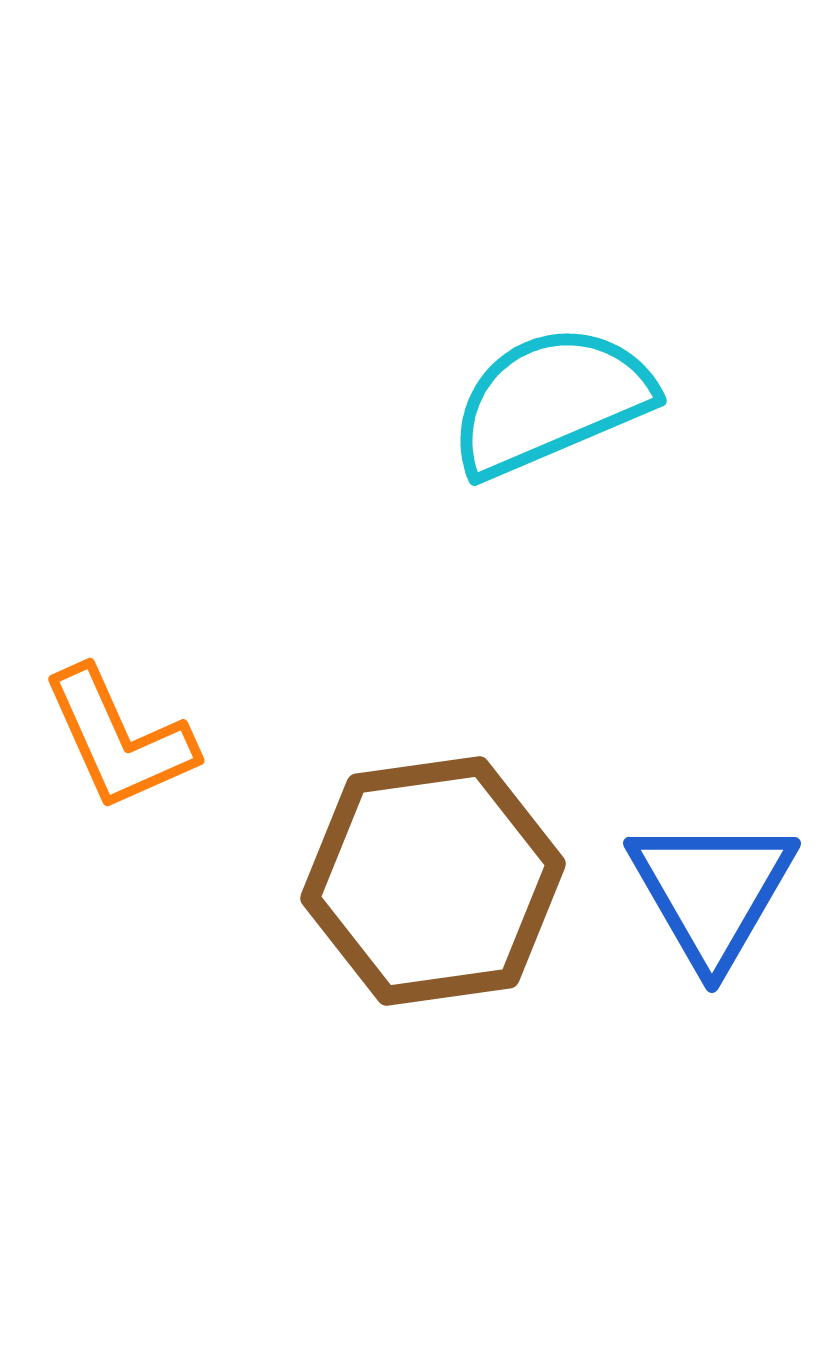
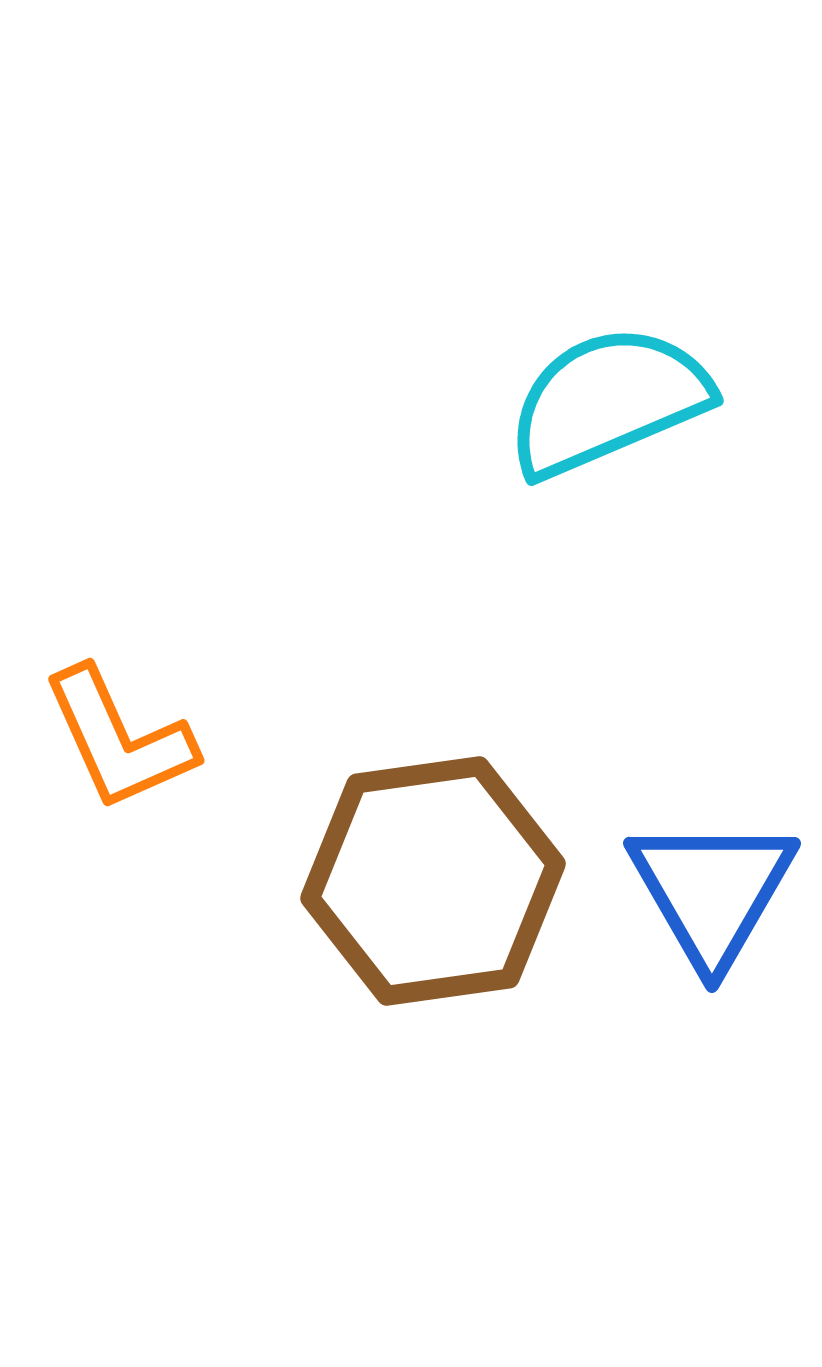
cyan semicircle: moved 57 px right
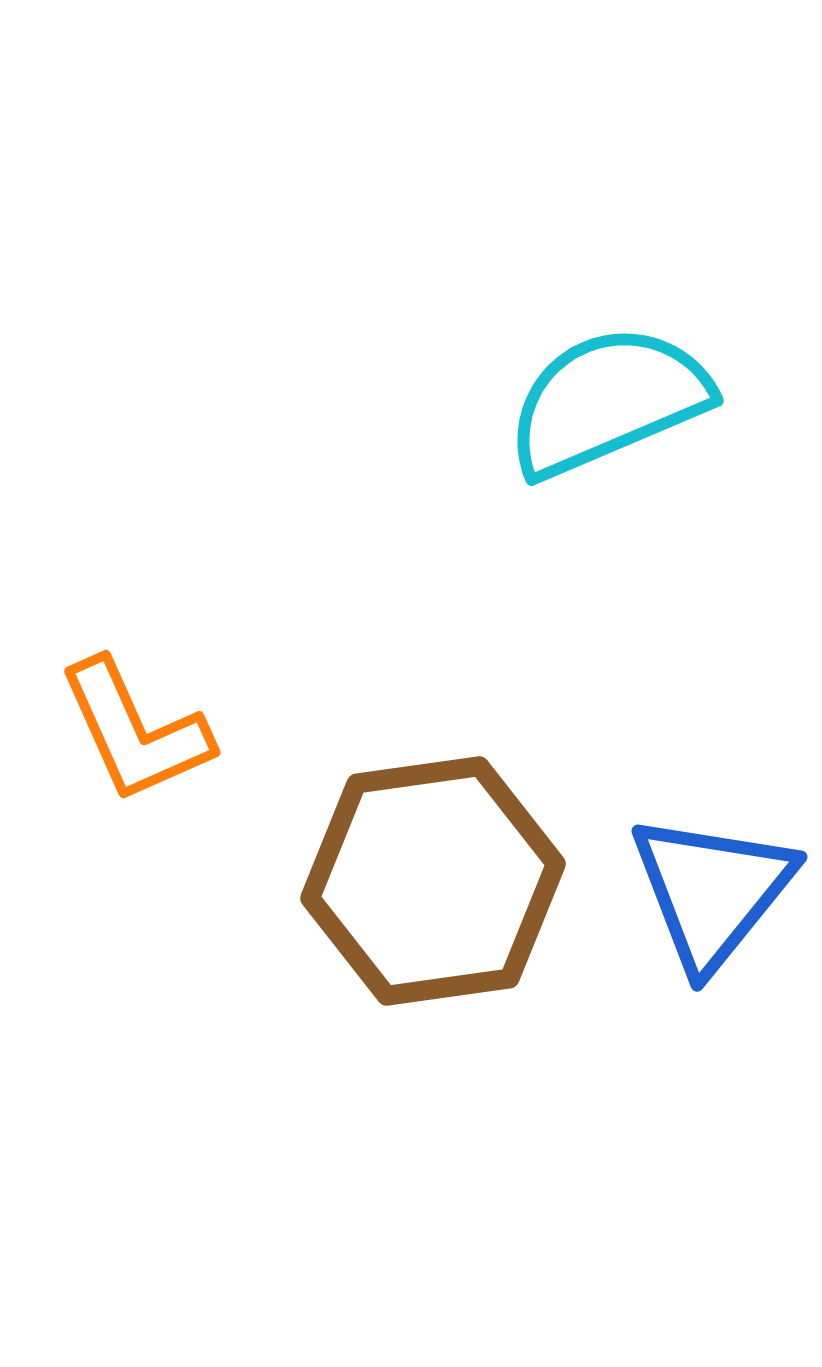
orange L-shape: moved 16 px right, 8 px up
blue triangle: rotated 9 degrees clockwise
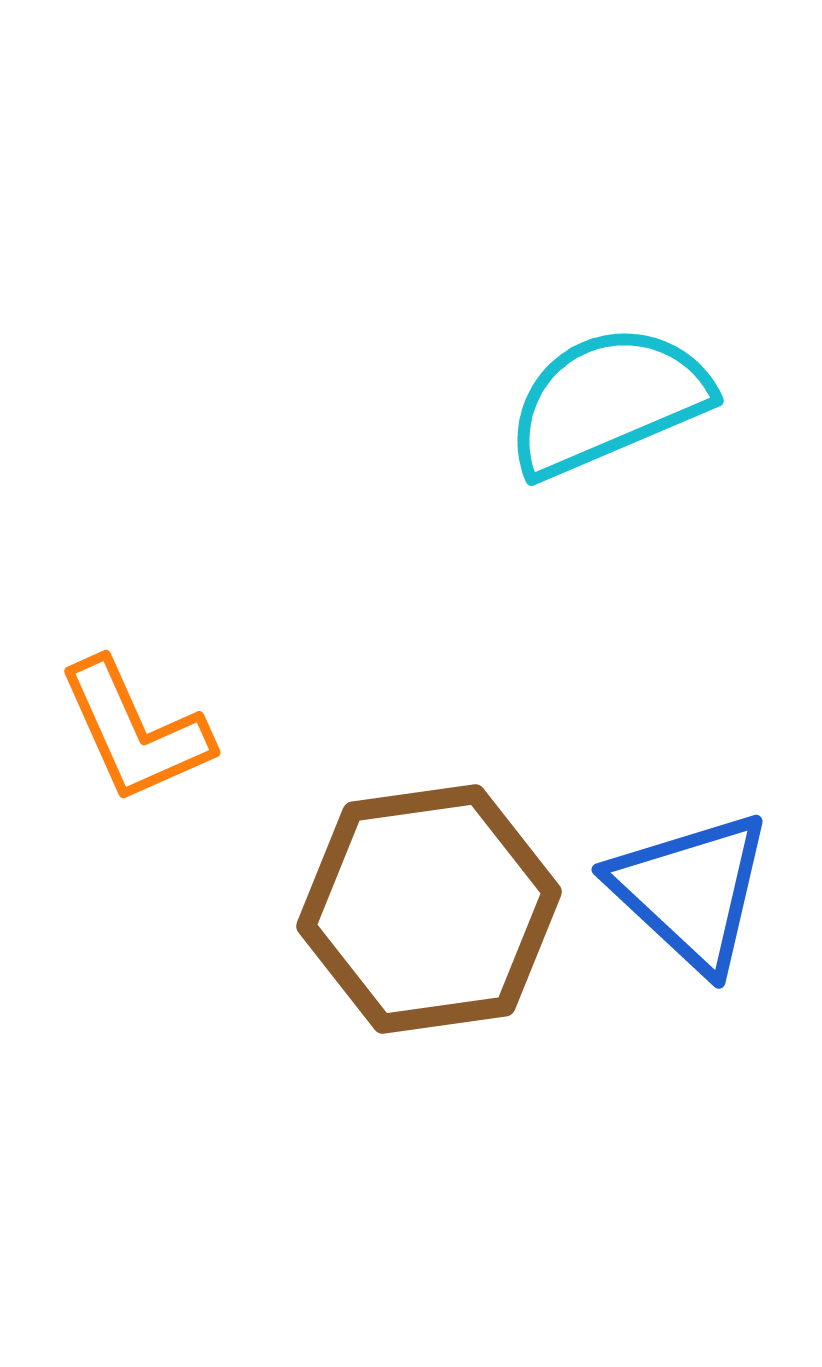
brown hexagon: moved 4 px left, 28 px down
blue triangle: moved 21 px left; rotated 26 degrees counterclockwise
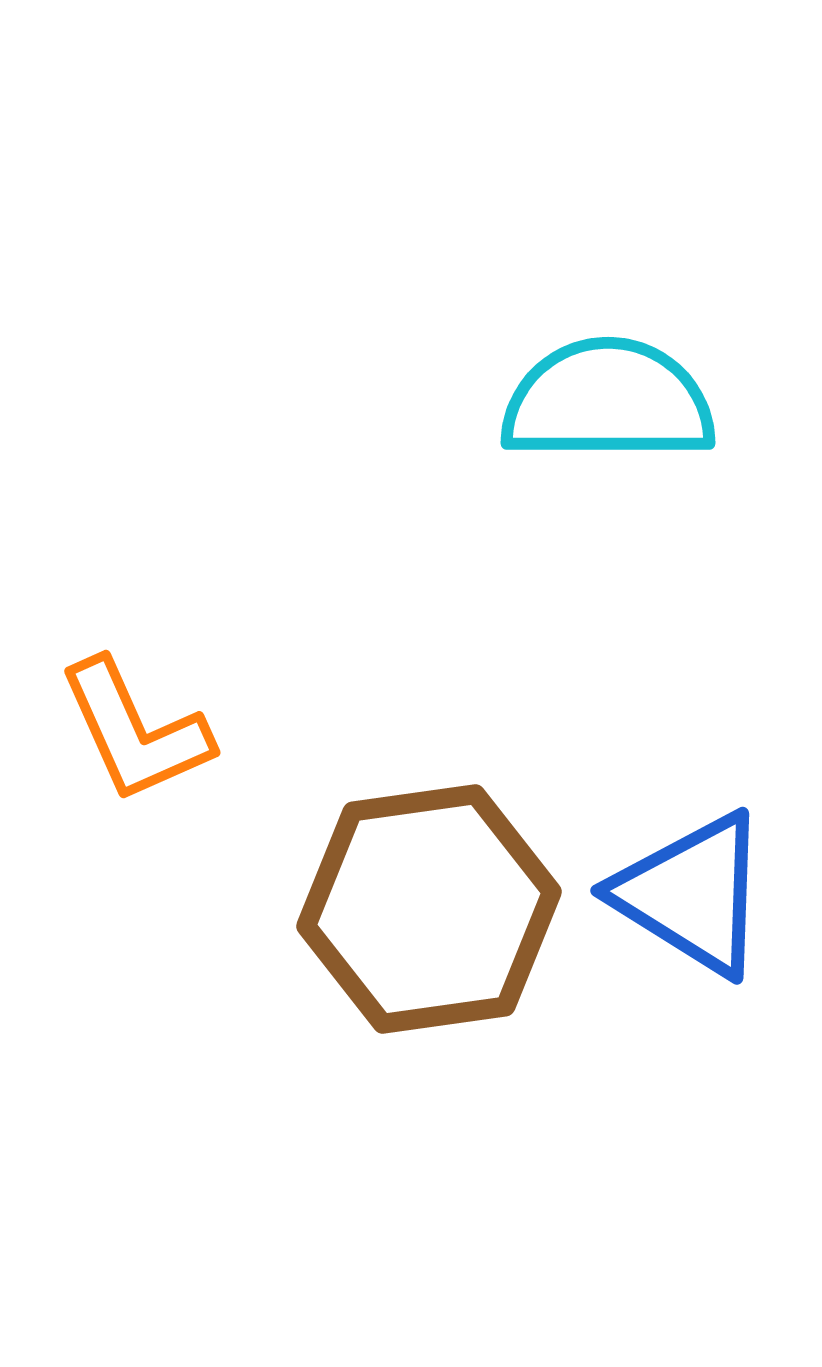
cyan semicircle: rotated 23 degrees clockwise
blue triangle: moved 1 px right, 3 px down; rotated 11 degrees counterclockwise
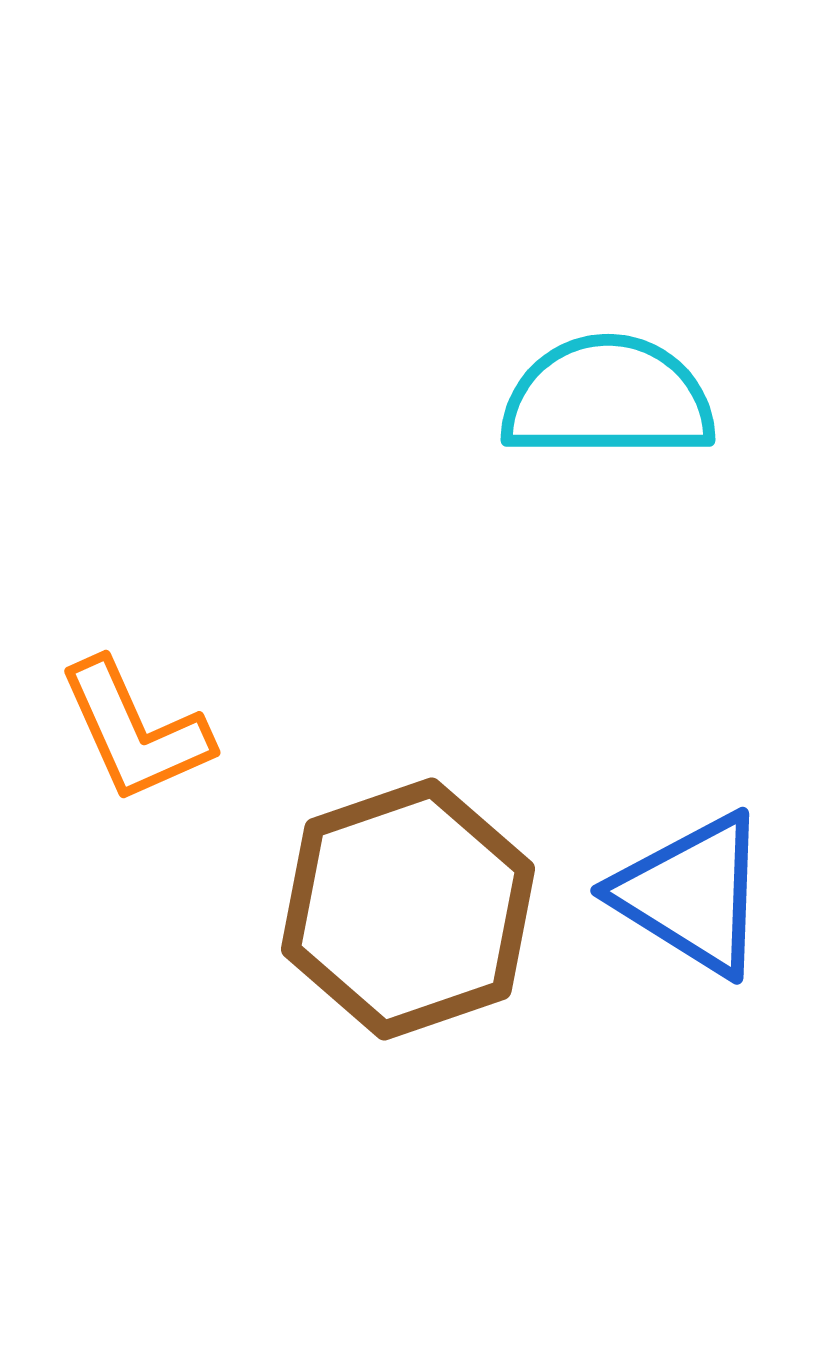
cyan semicircle: moved 3 px up
brown hexagon: moved 21 px left; rotated 11 degrees counterclockwise
